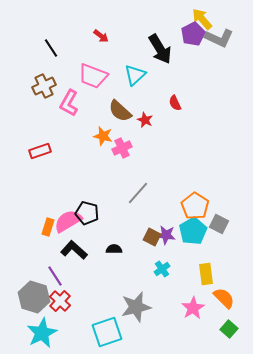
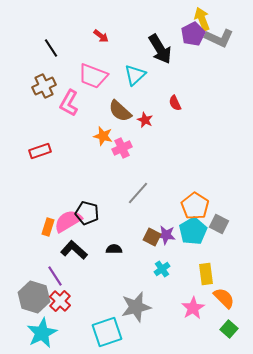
yellow arrow: rotated 20 degrees clockwise
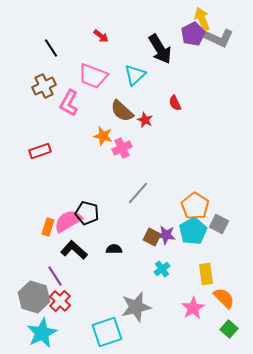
brown semicircle: moved 2 px right
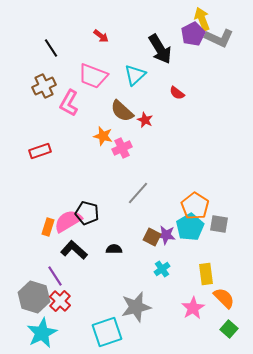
red semicircle: moved 2 px right, 10 px up; rotated 28 degrees counterclockwise
gray square: rotated 18 degrees counterclockwise
cyan pentagon: moved 3 px left, 4 px up
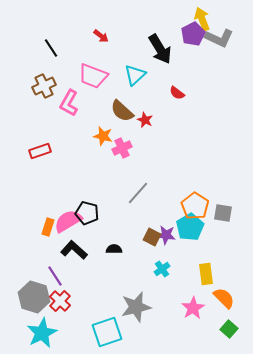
gray square: moved 4 px right, 11 px up
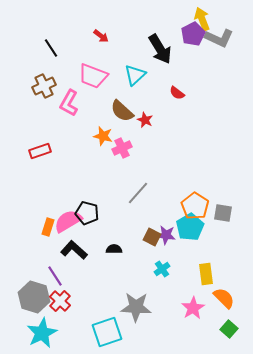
gray star: rotated 16 degrees clockwise
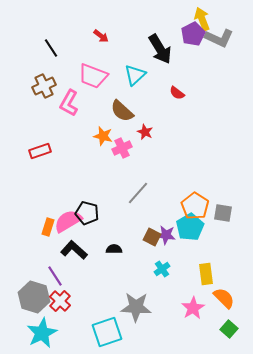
red star: moved 12 px down
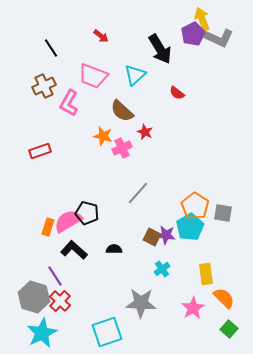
gray star: moved 5 px right, 4 px up
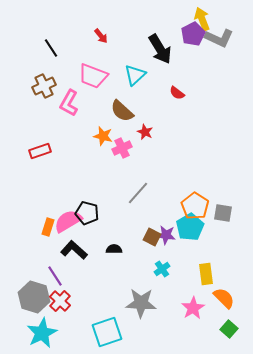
red arrow: rotated 14 degrees clockwise
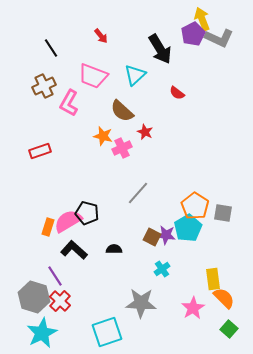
cyan pentagon: moved 2 px left, 1 px down
yellow rectangle: moved 7 px right, 5 px down
